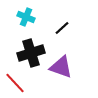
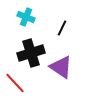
black line: rotated 21 degrees counterclockwise
purple triangle: rotated 15 degrees clockwise
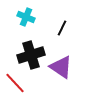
black cross: moved 2 px down
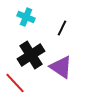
black cross: rotated 16 degrees counterclockwise
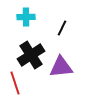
cyan cross: rotated 24 degrees counterclockwise
purple triangle: rotated 40 degrees counterclockwise
red line: rotated 25 degrees clockwise
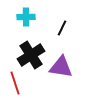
purple triangle: rotated 15 degrees clockwise
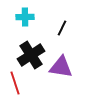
cyan cross: moved 1 px left
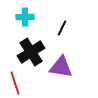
black cross: moved 3 px up
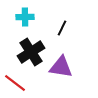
red line: rotated 35 degrees counterclockwise
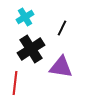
cyan cross: rotated 30 degrees counterclockwise
black cross: moved 3 px up
red line: rotated 60 degrees clockwise
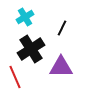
purple triangle: rotated 10 degrees counterclockwise
red line: moved 6 px up; rotated 30 degrees counterclockwise
